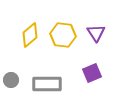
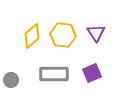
yellow diamond: moved 2 px right, 1 px down
gray rectangle: moved 7 px right, 10 px up
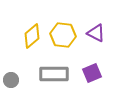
purple triangle: rotated 30 degrees counterclockwise
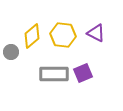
purple square: moved 9 px left
gray circle: moved 28 px up
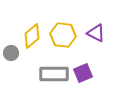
gray circle: moved 1 px down
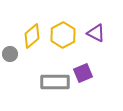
yellow hexagon: rotated 25 degrees clockwise
gray circle: moved 1 px left, 1 px down
gray rectangle: moved 1 px right, 8 px down
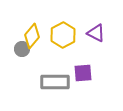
yellow diamond: rotated 10 degrees counterclockwise
gray circle: moved 12 px right, 5 px up
purple square: rotated 18 degrees clockwise
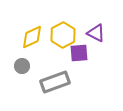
yellow diamond: moved 1 px down; rotated 25 degrees clockwise
gray circle: moved 17 px down
purple square: moved 4 px left, 20 px up
gray rectangle: rotated 20 degrees counterclockwise
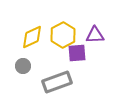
purple triangle: moved 1 px left, 2 px down; rotated 30 degrees counterclockwise
purple square: moved 2 px left
gray circle: moved 1 px right
gray rectangle: moved 2 px right
